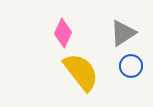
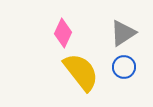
blue circle: moved 7 px left, 1 px down
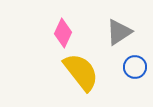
gray triangle: moved 4 px left, 1 px up
blue circle: moved 11 px right
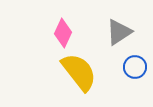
yellow semicircle: moved 2 px left
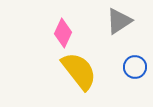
gray triangle: moved 11 px up
yellow semicircle: moved 1 px up
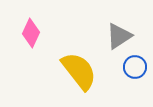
gray triangle: moved 15 px down
pink diamond: moved 32 px left
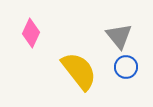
gray triangle: rotated 36 degrees counterclockwise
blue circle: moved 9 px left
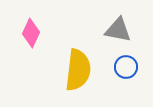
gray triangle: moved 1 px left, 6 px up; rotated 40 degrees counterclockwise
yellow semicircle: moved 1 px left, 1 px up; rotated 45 degrees clockwise
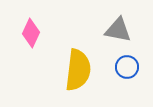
blue circle: moved 1 px right
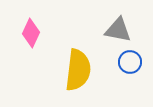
blue circle: moved 3 px right, 5 px up
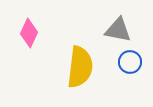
pink diamond: moved 2 px left
yellow semicircle: moved 2 px right, 3 px up
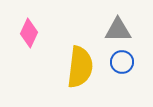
gray triangle: rotated 12 degrees counterclockwise
blue circle: moved 8 px left
